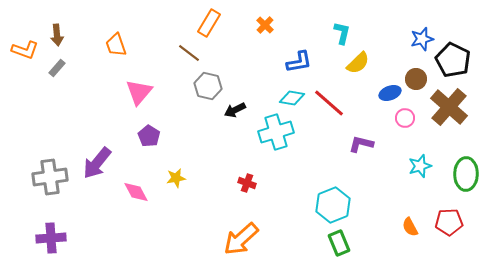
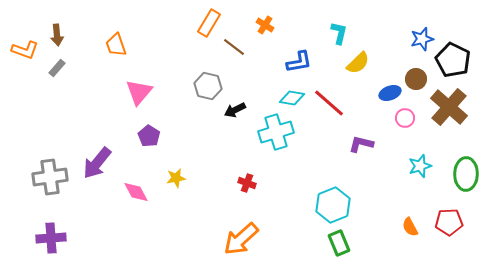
orange cross: rotated 12 degrees counterclockwise
cyan L-shape: moved 3 px left
brown line: moved 45 px right, 6 px up
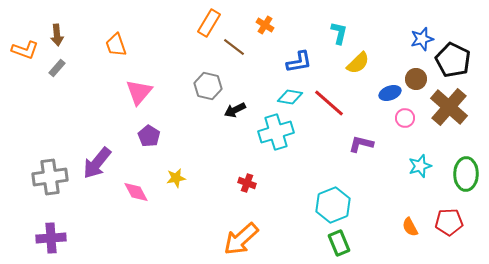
cyan diamond: moved 2 px left, 1 px up
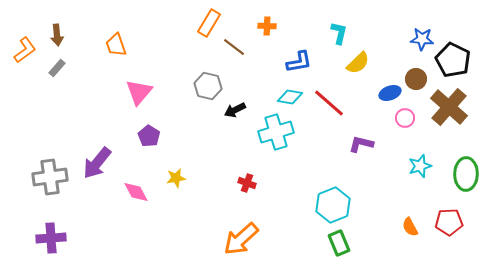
orange cross: moved 2 px right, 1 px down; rotated 30 degrees counterclockwise
blue star: rotated 20 degrees clockwise
orange L-shape: rotated 56 degrees counterclockwise
